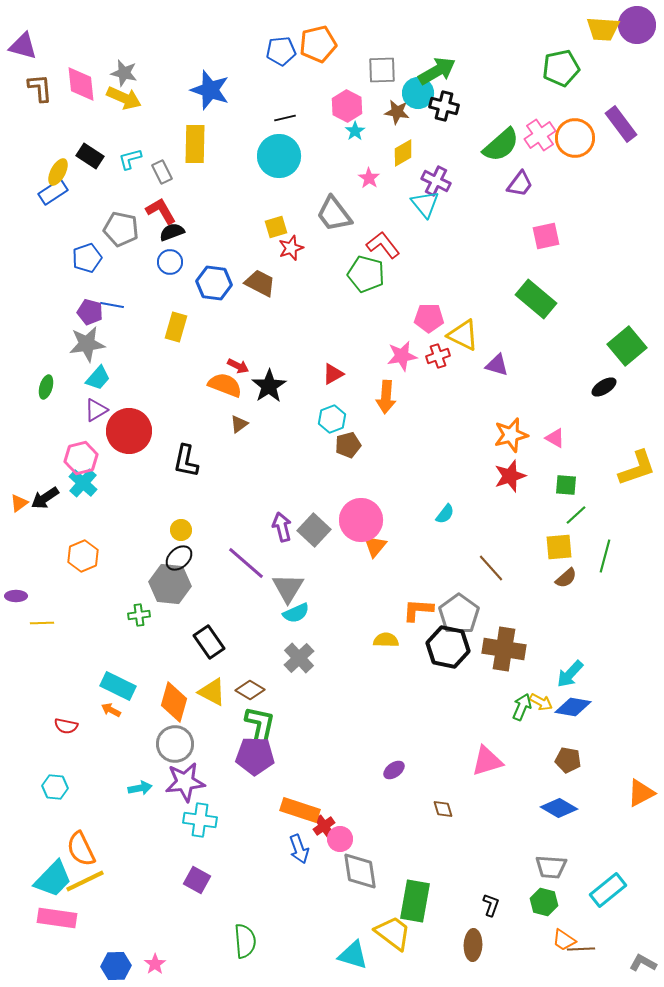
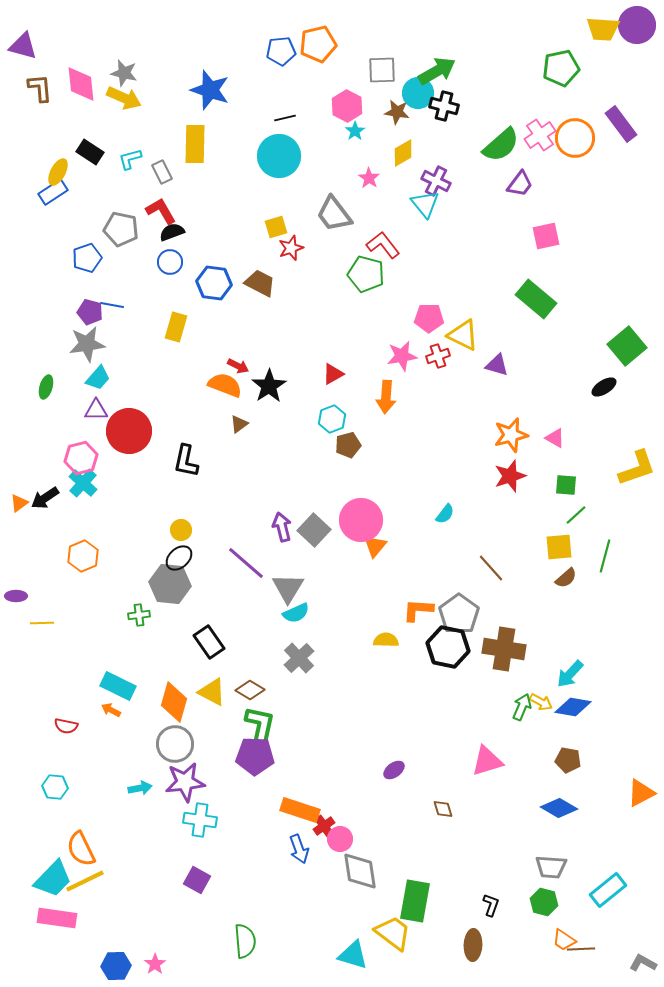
black rectangle at (90, 156): moved 4 px up
purple triangle at (96, 410): rotated 30 degrees clockwise
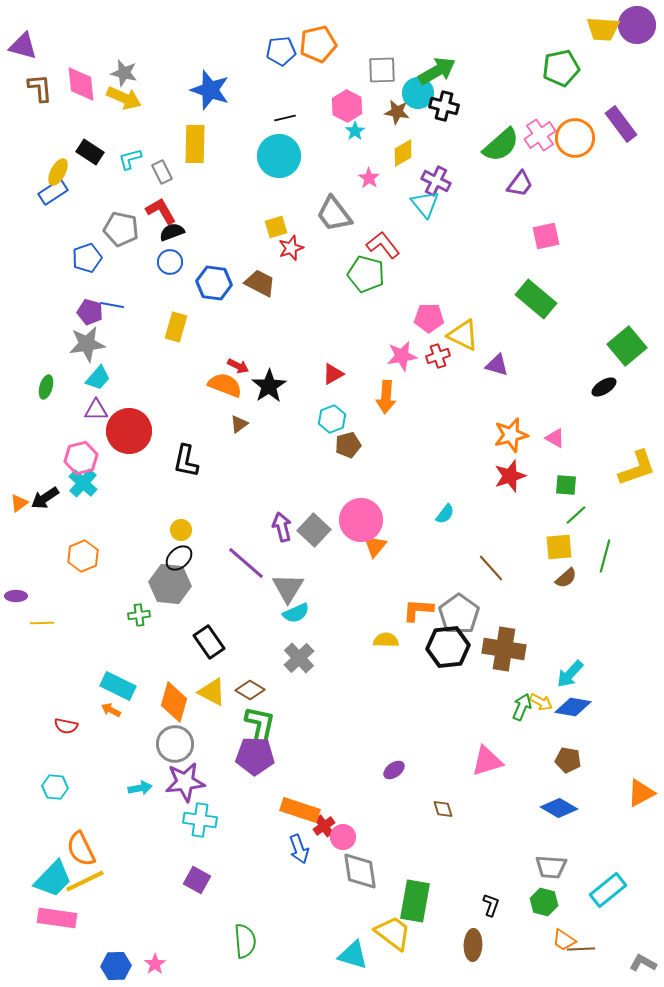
black hexagon at (448, 647): rotated 18 degrees counterclockwise
pink circle at (340, 839): moved 3 px right, 2 px up
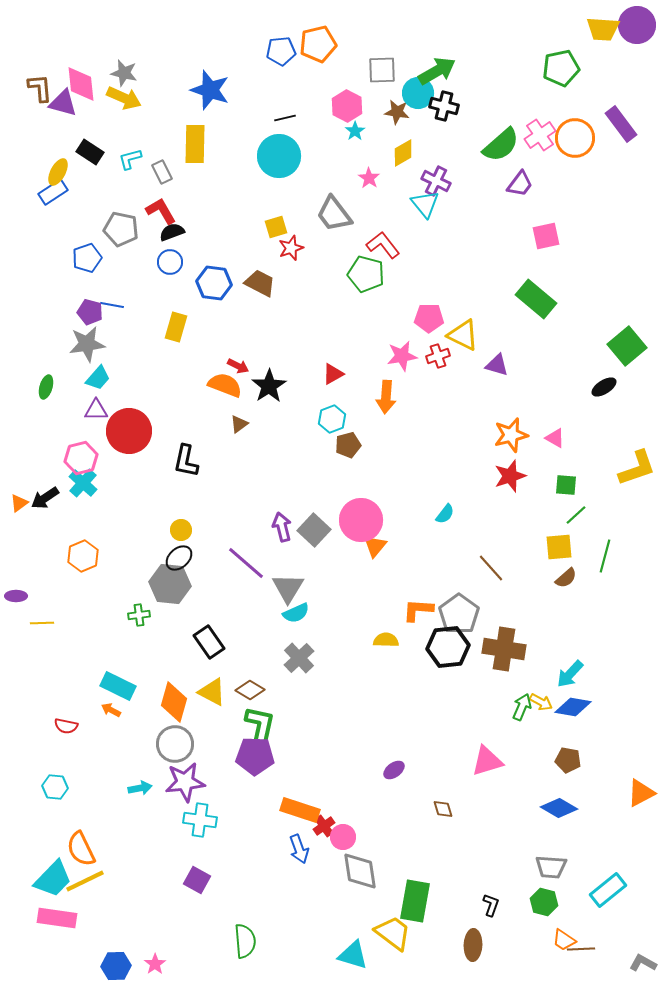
purple triangle at (23, 46): moved 40 px right, 57 px down
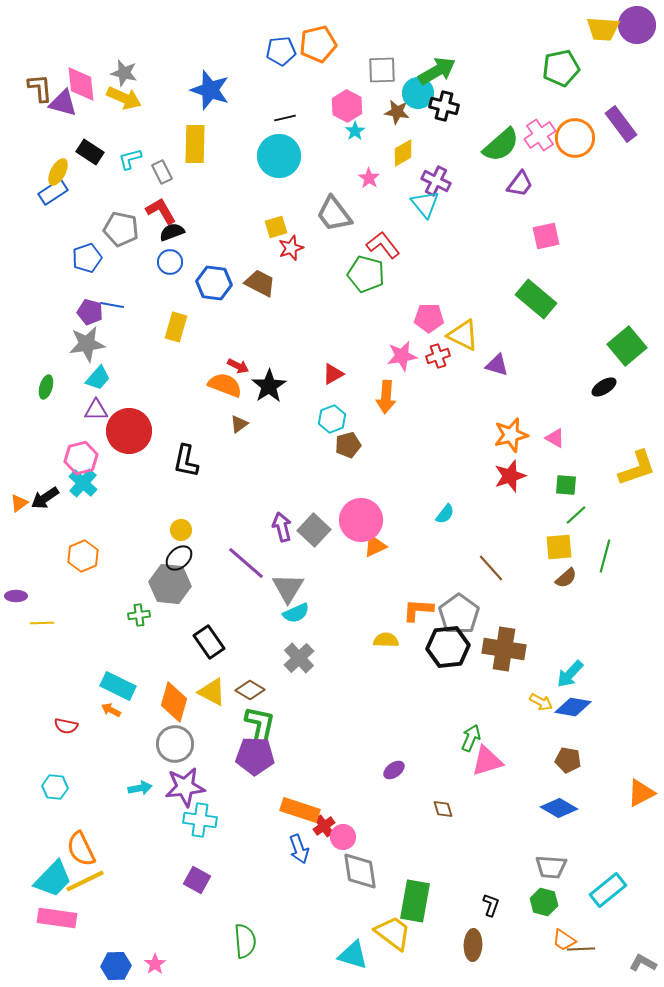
orange triangle at (375, 546): rotated 25 degrees clockwise
green arrow at (522, 707): moved 51 px left, 31 px down
purple star at (185, 782): moved 5 px down
